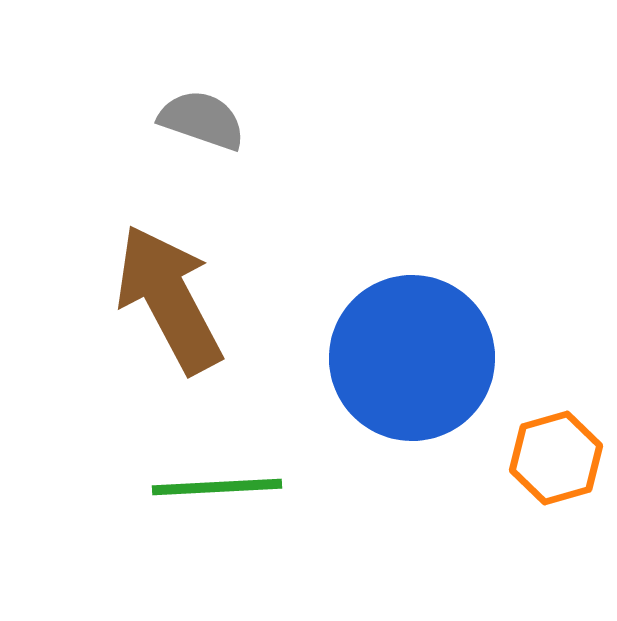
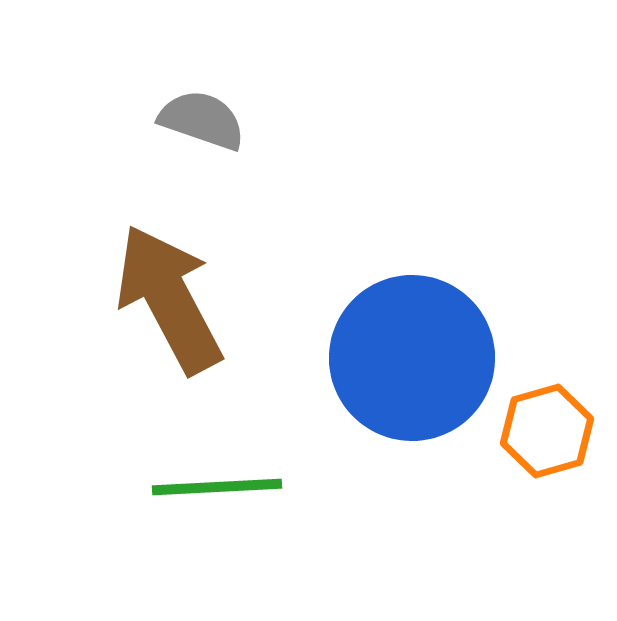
orange hexagon: moved 9 px left, 27 px up
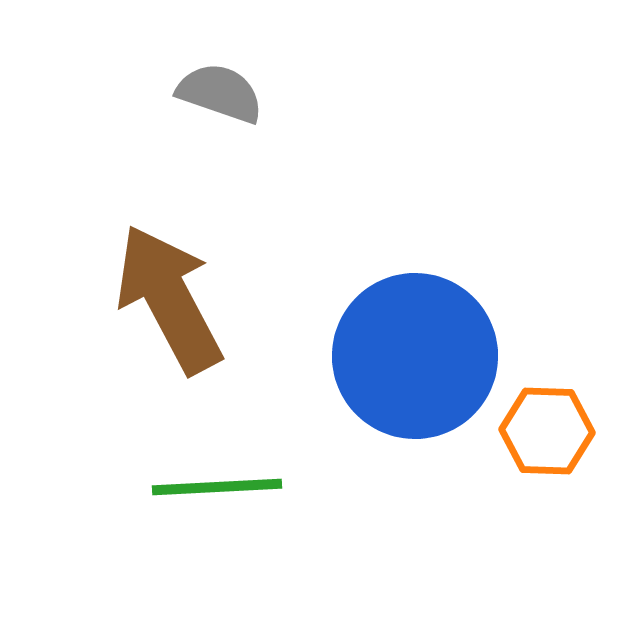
gray semicircle: moved 18 px right, 27 px up
blue circle: moved 3 px right, 2 px up
orange hexagon: rotated 18 degrees clockwise
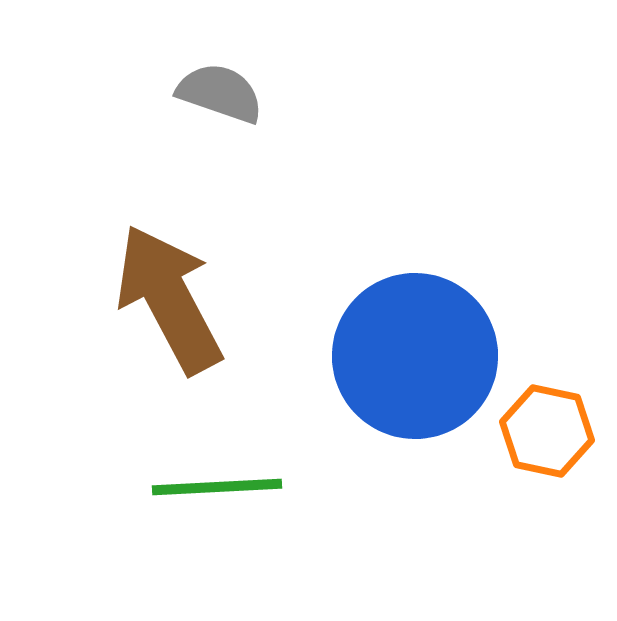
orange hexagon: rotated 10 degrees clockwise
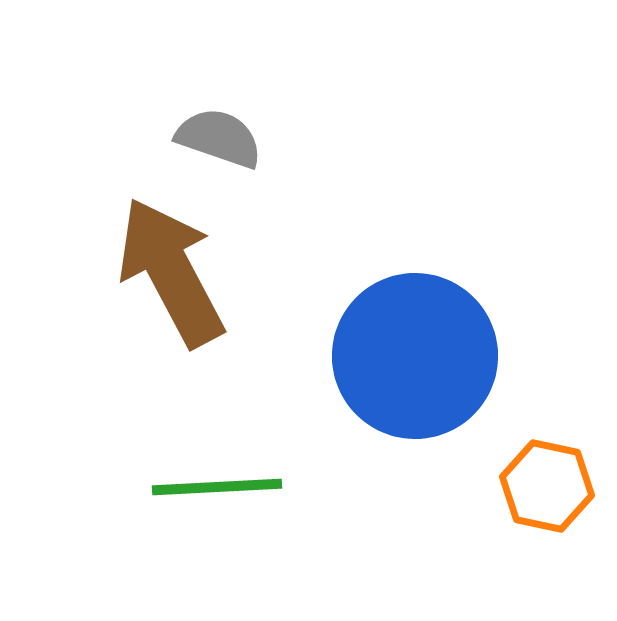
gray semicircle: moved 1 px left, 45 px down
brown arrow: moved 2 px right, 27 px up
orange hexagon: moved 55 px down
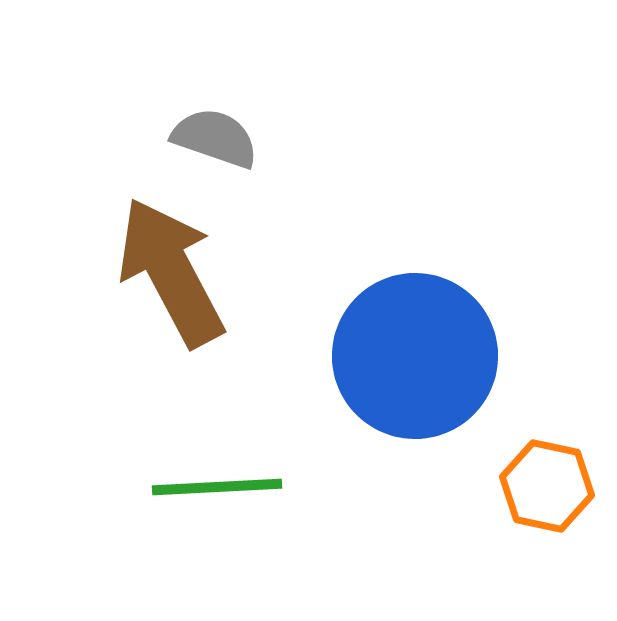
gray semicircle: moved 4 px left
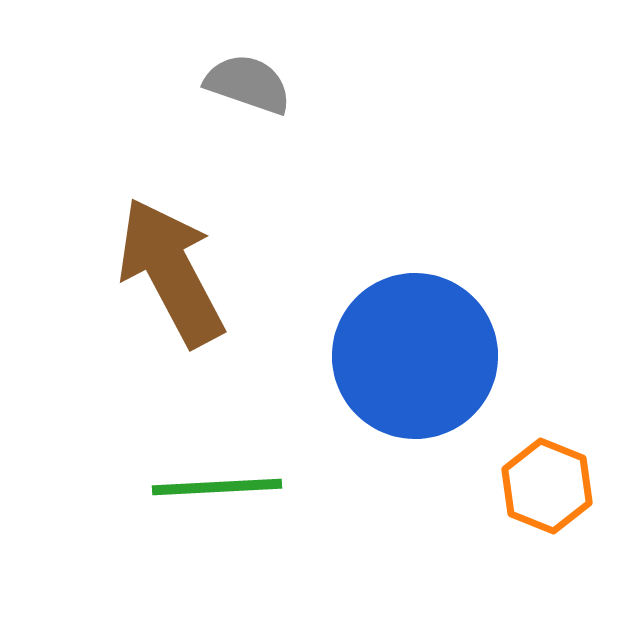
gray semicircle: moved 33 px right, 54 px up
orange hexagon: rotated 10 degrees clockwise
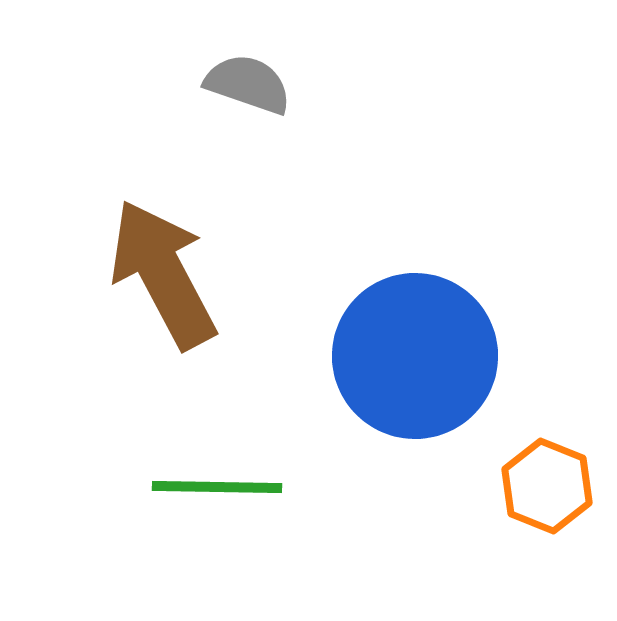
brown arrow: moved 8 px left, 2 px down
green line: rotated 4 degrees clockwise
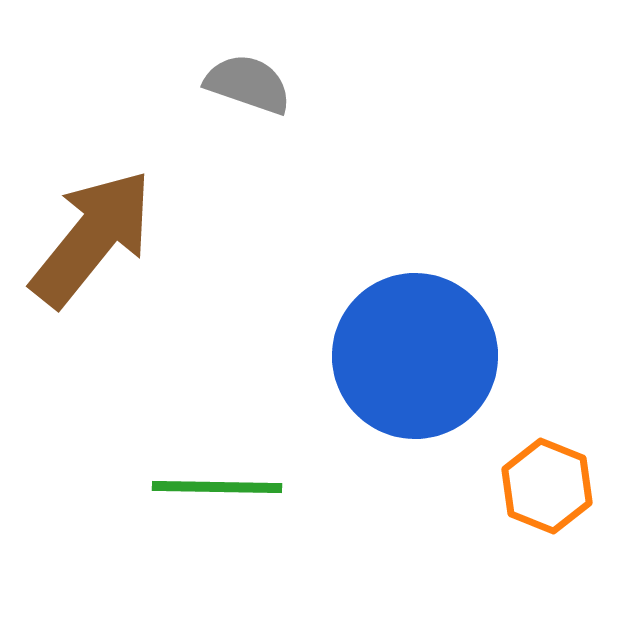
brown arrow: moved 71 px left, 36 px up; rotated 67 degrees clockwise
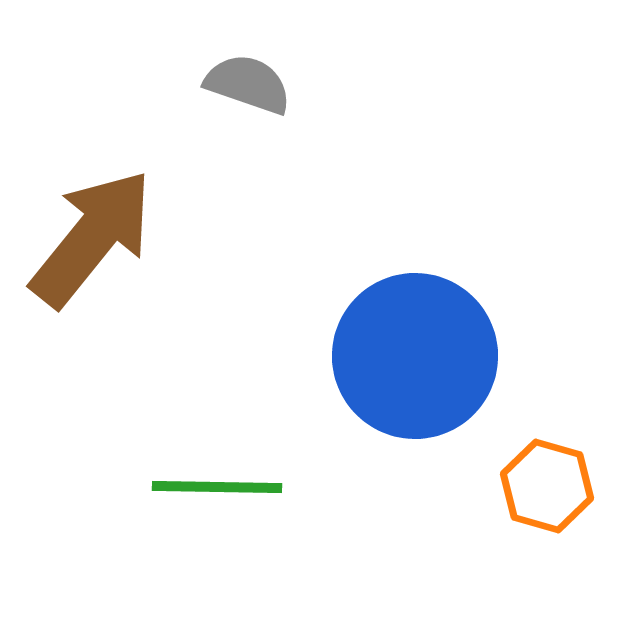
orange hexagon: rotated 6 degrees counterclockwise
